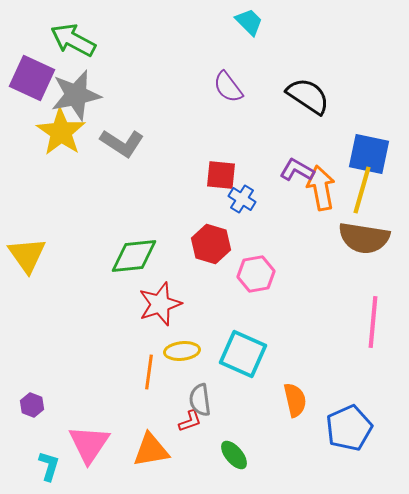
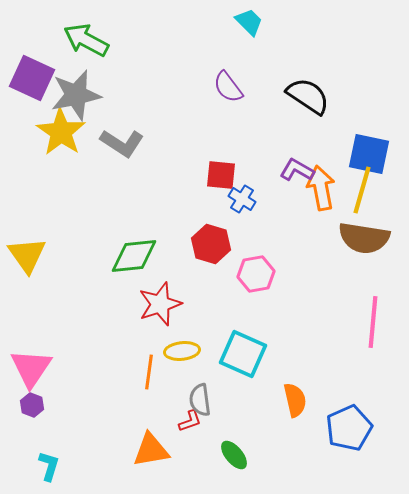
green arrow: moved 13 px right
pink triangle: moved 58 px left, 76 px up
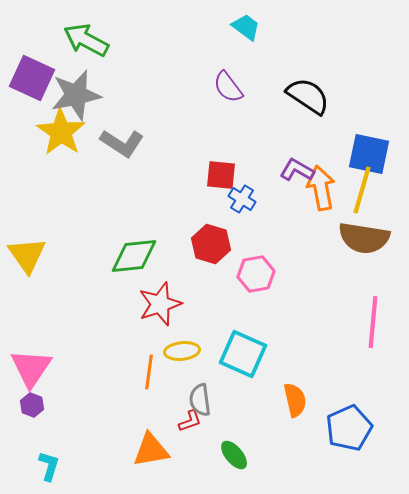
cyan trapezoid: moved 3 px left, 5 px down; rotated 8 degrees counterclockwise
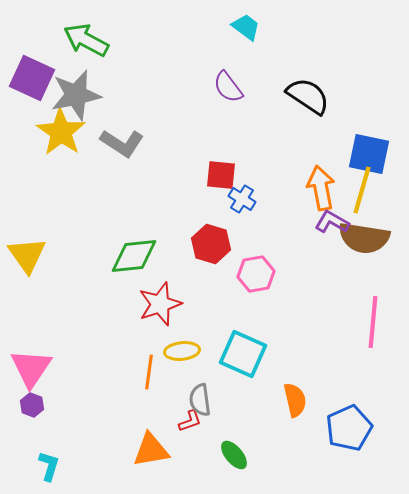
purple L-shape: moved 35 px right, 52 px down
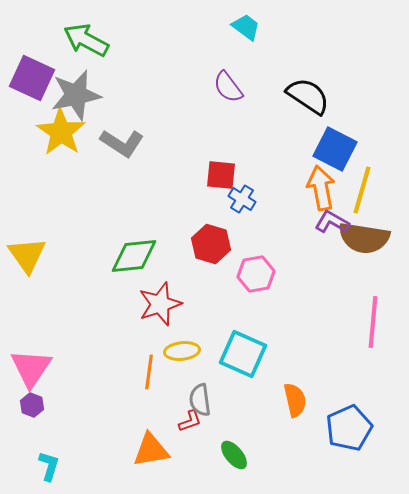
blue square: moved 34 px left, 5 px up; rotated 15 degrees clockwise
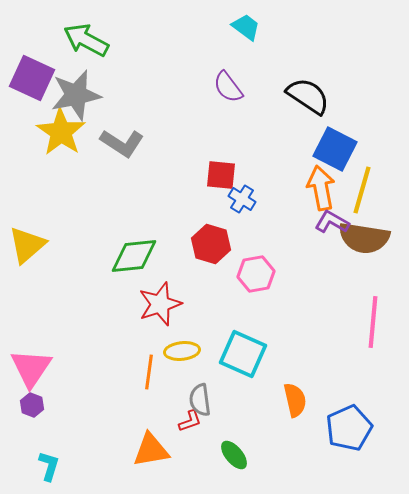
yellow triangle: moved 10 px up; rotated 24 degrees clockwise
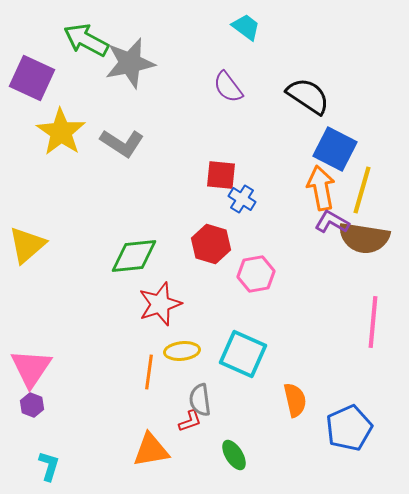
gray star: moved 54 px right, 32 px up
green ellipse: rotated 8 degrees clockwise
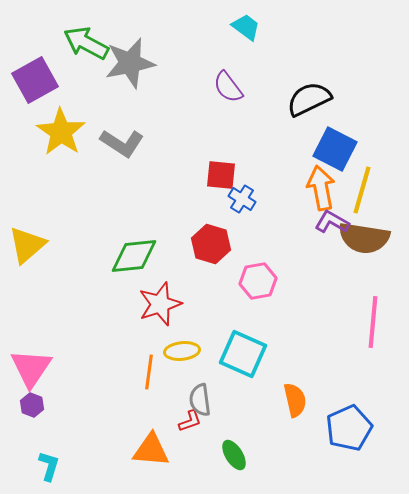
green arrow: moved 3 px down
purple square: moved 3 px right, 2 px down; rotated 36 degrees clockwise
black semicircle: moved 1 px right, 3 px down; rotated 60 degrees counterclockwise
pink hexagon: moved 2 px right, 7 px down
orange triangle: rotated 15 degrees clockwise
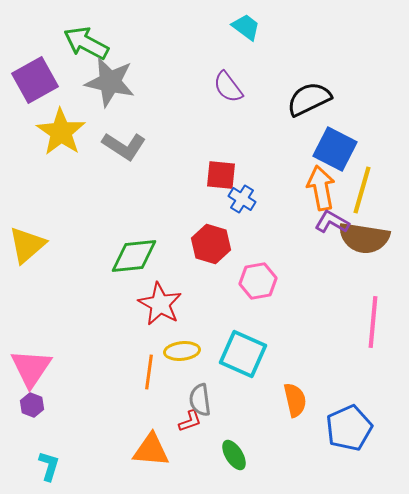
gray star: moved 20 px left, 19 px down; rotated 24 degrees clockwise
gray L-shape: moved 2 px right, 3 px down
red star: rotated 24 degrees counterclockwise
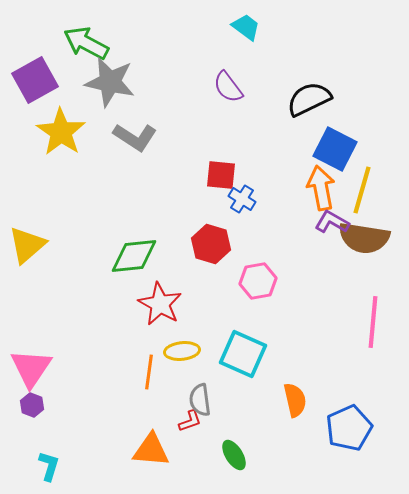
gray L-shape: moved 11 px right, 9 px up
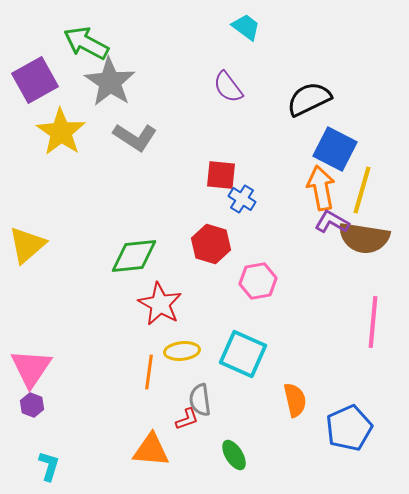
gray star: rotated 21 degrees clockwise
red L-shape: moved 3 px left, 2 px up
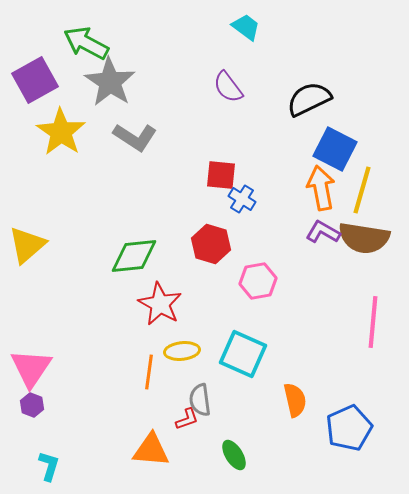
purple L-shape: moved 9 px left, 10 px down
